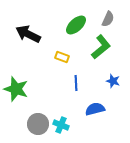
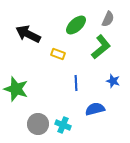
yellow rectangle: moved 4 px left, 3 px up
cyan cross: moved 2 px right
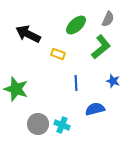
cyan cross: moved 1 px left
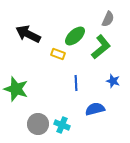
green ellipse: moved 1 px left, 11 px down
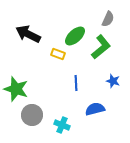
gray circle: moved 6 px left, 9 px up
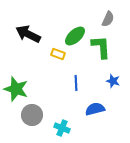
green L-shape: rotated 55 degrees counterclockwise
cyan cross: moved 3 px down
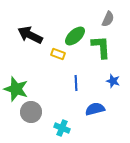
black arrow: moved 2 px right, 1 px down
gray circle: moved 1 px left, 3 px up
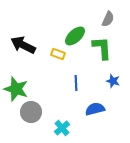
black arrow: moved 7 px left, 10 px down
green L-shape: moved 1 px right, 1 px down
cyan cross: rotated 28 degrees clockwise
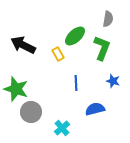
gray semicircle: rotated 14 degrees counterclockwise
green L-shape: rotated 25 degrees clockwise
yellow rectangle: rotated 40 degrees clockwise
